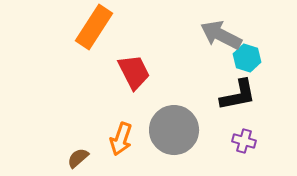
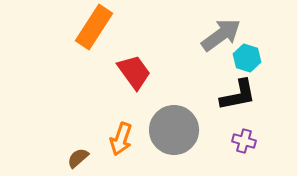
gray arrow: rotated 117 degrees clockwise
red trapezoid: rotated 9 degrees counterclockwise
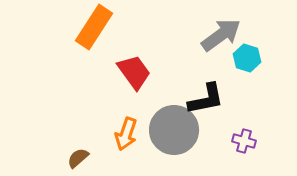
black L-shape: moved 32 px left, 4 px down
orange arrow: moved 5 px right, 5 px up
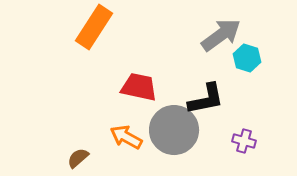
red trapezoid: moved 5 px right, 15 px down; rotated 42 degrees counterclockwise
orange arrow: moved 3 px down; rotated 100 degrees clockwise
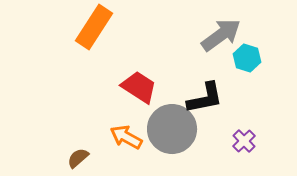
red trapezoid: rotated 21 degrees clockwise
black L-shape: moved 1 px left, 1 px up
gray circle: moved 2 px left, 1 px up
purple cross: rotated 30 degrees clockwise
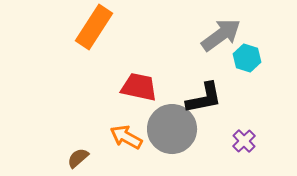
red trapezoid: rotated 21 degrees counterclockwise
black L-shape: moved 1 px left
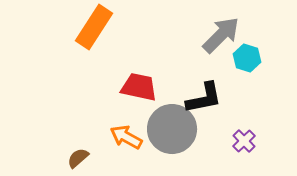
gray arrow: rotated 9 degrees counterclockwise
